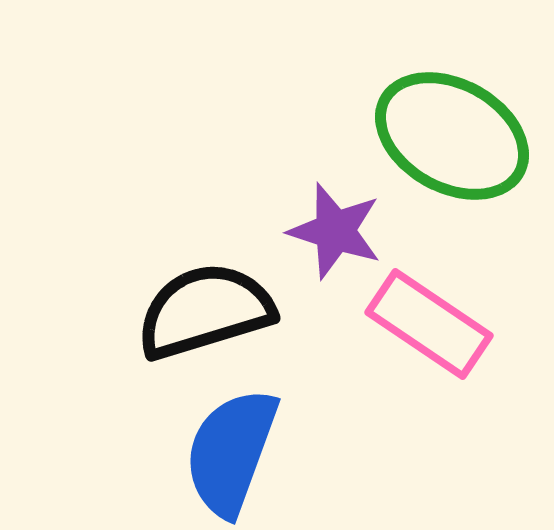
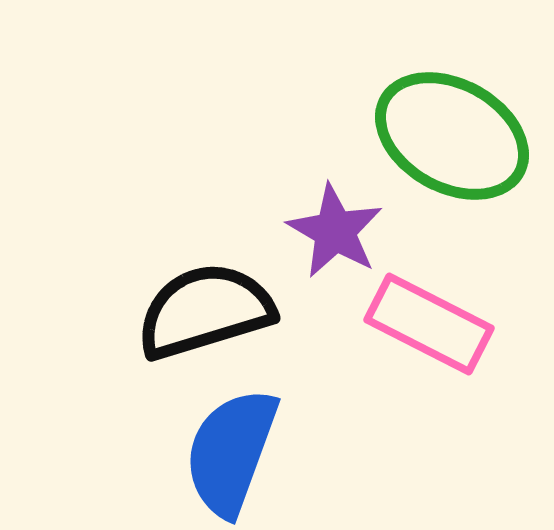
purple star: rotated 12 degrees clockwise
pink rectangle: rotated 7 degrees counterclockwise
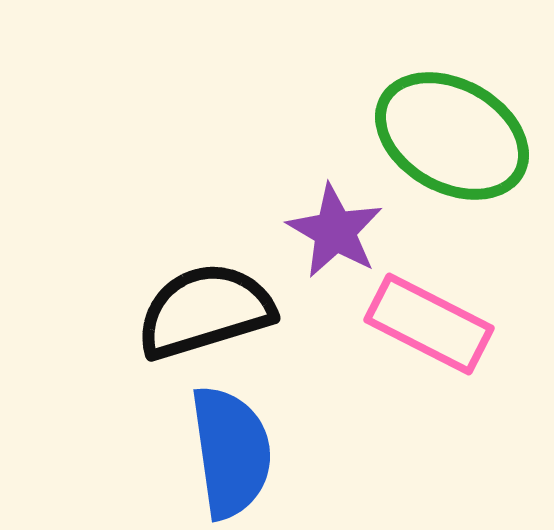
blue semicircle: rotated 152 degrees clockwise
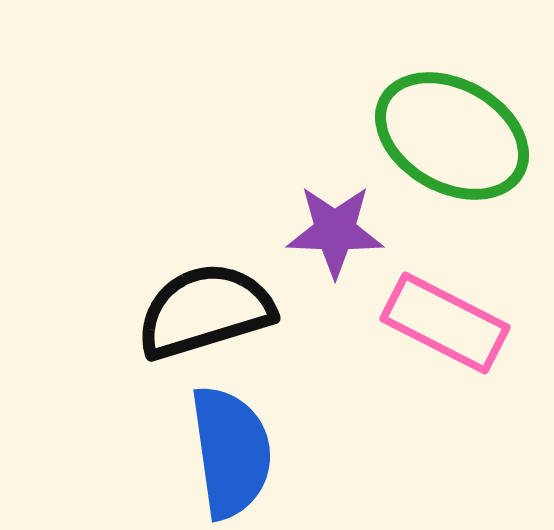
purple star: rotated 28 degrees counterclockwise
pink rectangle: moved 16 px right, 1 px up
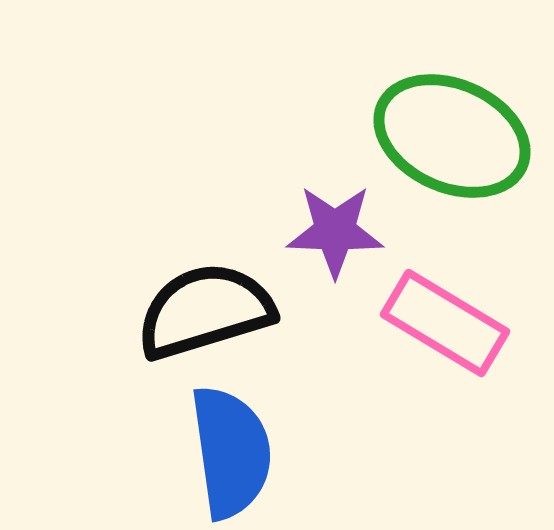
green ellipse: rotated 5 degrees counterclockwise
pink rectangle: rotated 4 degrees clockwise
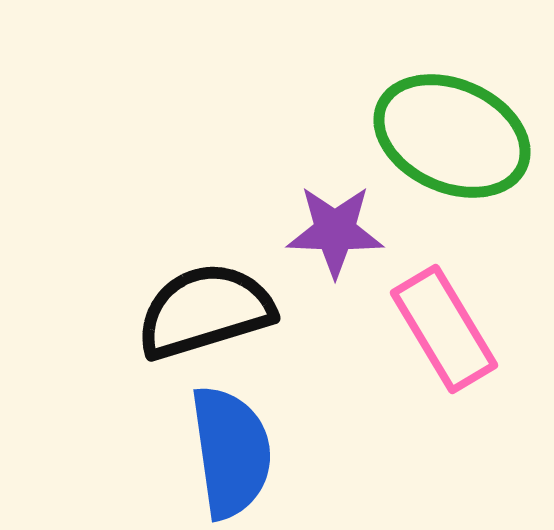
pink rectangle: moved 1 px left, 6 px down; rotated 28 degrees clockwise
